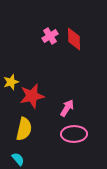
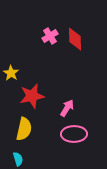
red diamond: moved 1 px right
yellow star: moved 9 px up; rotated 21 degrees counterclockwise
cyan semicircle: rotated 24 degrees clockwise
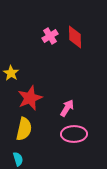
red diamond: moved 2 px up
red star: moved 2 px left, 2 px down; rotated 10 degrees counterclockwise
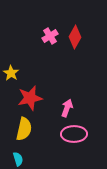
red diamond: rotated 30 degrees clockwise
red star: rotated 10 degrees clockwise
pink arrow: rotated 12 degrees counterclockwise
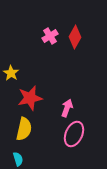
pink ellipse: rotated 65 degrees counterclockwise
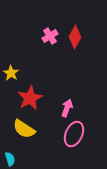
red star: rotated 15 degrees counterclockwise
yellow semicircle: rotated 110 degrees clockwise
cyan semicircle: moved 8 px left
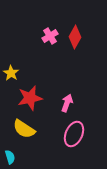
red star: rotated 15 degrees clockwise
pink arrow: moved 5 px up
cyan semicircle: moved 2 px up
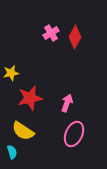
pink cross: moved 1 px right, 3 px up
yellow star: rotated 28 degrees clockwise
yellow semicircle: moved 1 px left, 2 px down
cyan semicircle: moved 2 px right, 5 px up
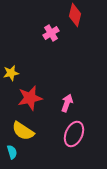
red diamond: moved 22 px up; rotated 15 degrees counterclockwise
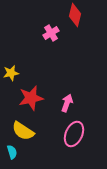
red star: moved 1 px right
